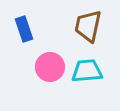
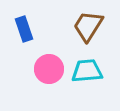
brown trapezoid: rotated 20 degrees clockwise
pink circle: moved 1 px left, 2 px down
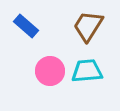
blue rectangle: moved 2 px right, 3 px up; rotated 30 degrees counterclockwise
pink circle: moved 1 px right, 2 px down
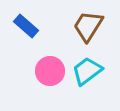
cyan trapezoid: rotated 32 degrees counterclockwise
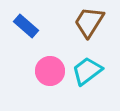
brown trapezoid: moved 1 px right, 4 px up
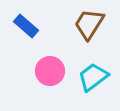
brown trapezoid: moved 2 px down
cyan trapezoid: moved 6 px right, 6 px down
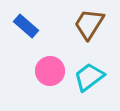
cyan trapezoid: moved 4 px left
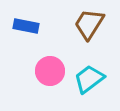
blue rectangle: rotated 30 degrees counterclockwise
cyan trapezoid: moved 2 px down
